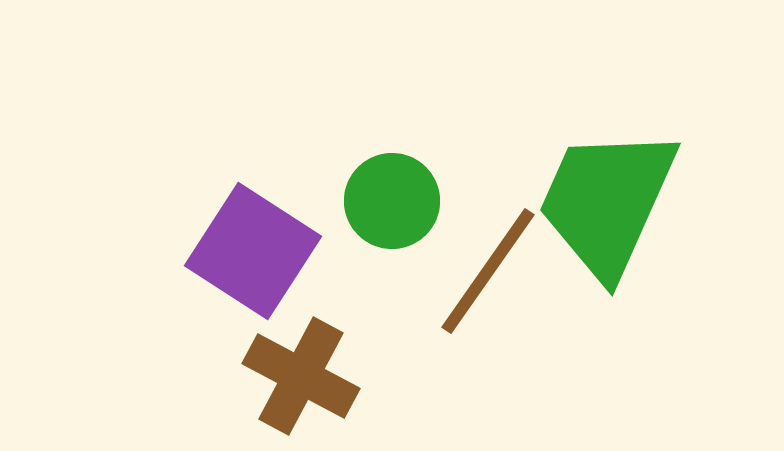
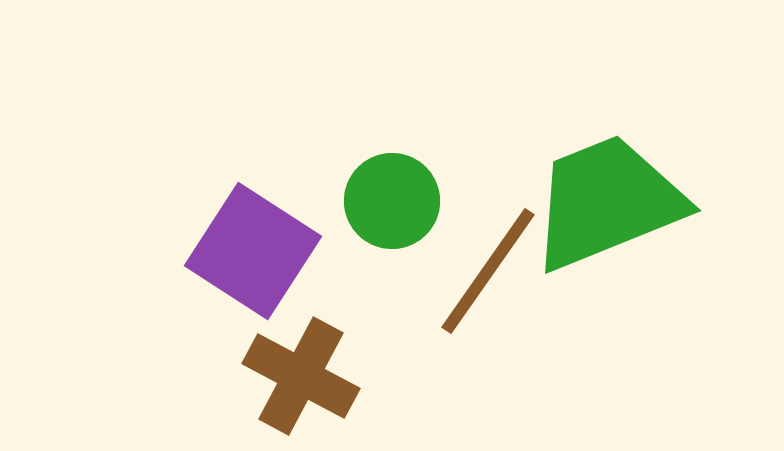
green trapezoid: rotated 44 degrees clockwise
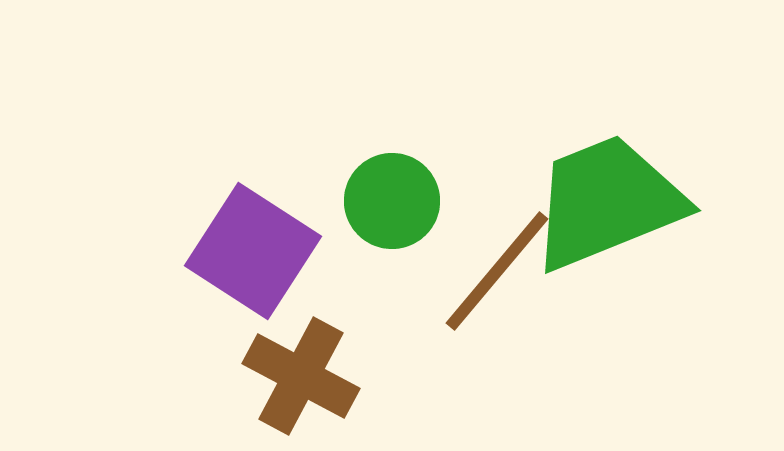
brown line: moved 9 px right; rotated 5 degrees clockwise
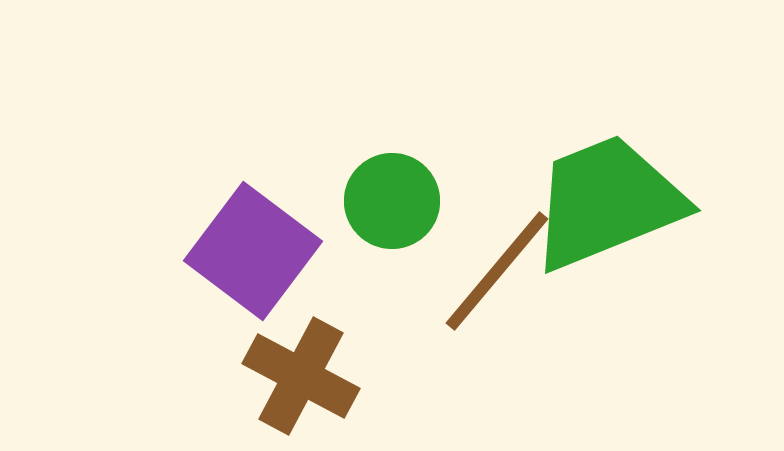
purple square: rotated 4 degrees clockwise
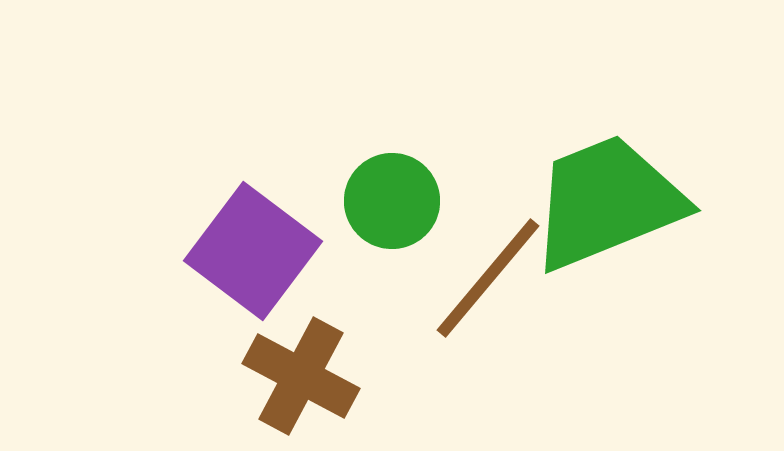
brown line: moved 9 px left, 7 px down
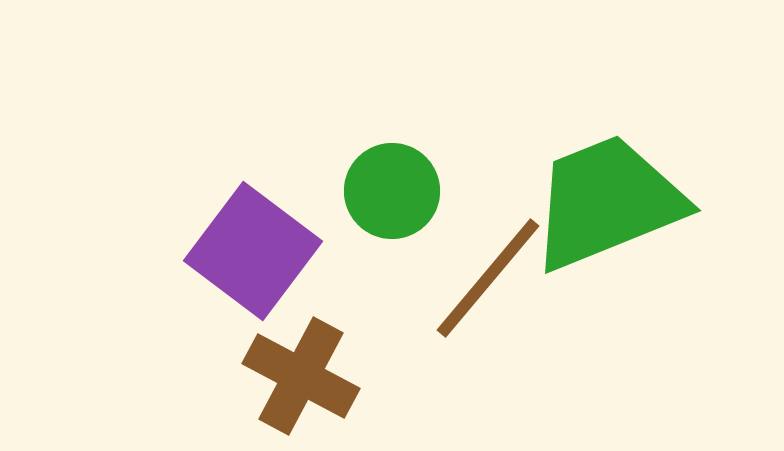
green circle: moved 10 px up
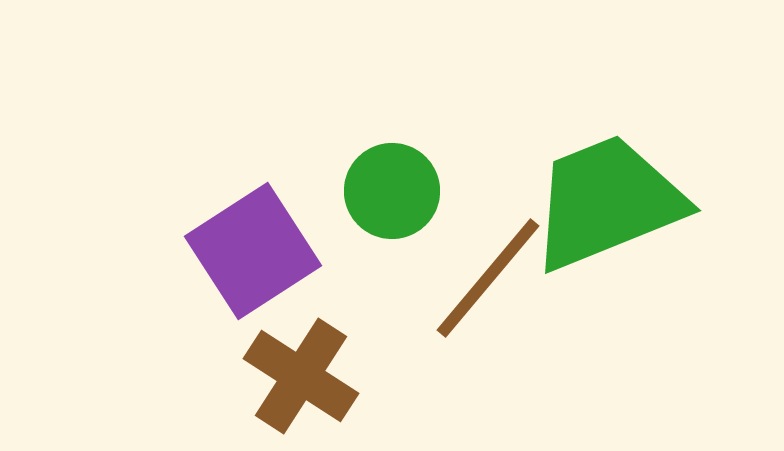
purple square: rotated 20 degrees clockwise
brown cross: rotated 5 degrees clockwise
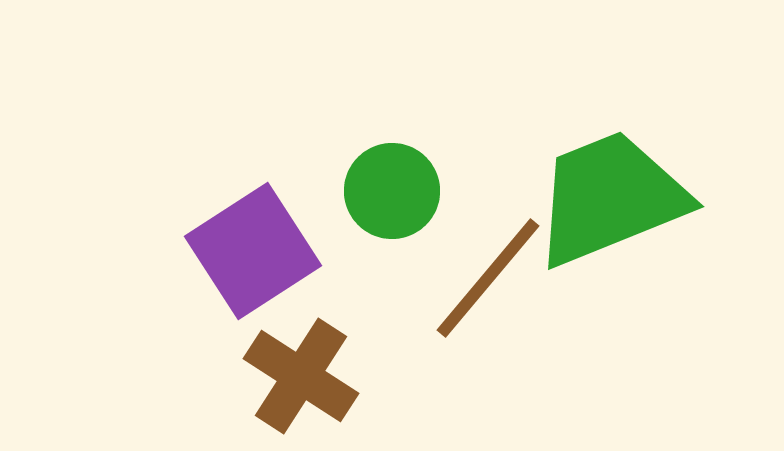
green trapezoid: moved 3 px right, 4 px up
